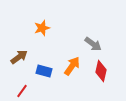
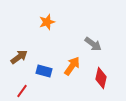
orange star: moved 5 px right, 6 px up
red diamond: moved 7 px down
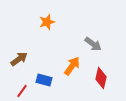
brown arrow: moved 2 px down
blue rectangle: moved 9 px down
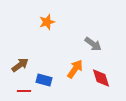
brown arrow: moved 1 px right, 6 px down
orange arrow: moved 3 px right, 3 px down
red diamond: rotated 30 degrees counterclockwise
red line: moved 2 px right; rotated 56 degrees clockwise
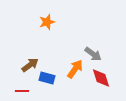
gray arrow: moved 10 px down
brown arrow: moved 10 px right
blue rectangle: moved 3 px right, 2 px up
red line: moved 2 px left
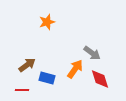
gray arrow: moved 1 px left, 1 px up
brown arrow: moved 3 px left
red diamond: moved 1 px left, 1 px down
red line: moved 1 px up
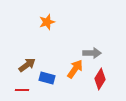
gray arrow: rotated 36 degrees counterclockwise
red diamond: rotated 50 degrees clockwise
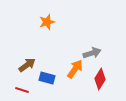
gray arrow: rotated 18 degrees counterclockwise
red line: rotated 16 degrees clockwise
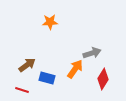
orange star: moved 3 px right; rotated 14 degrees clockwise
red diamond: moved 3 px right
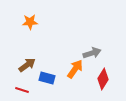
orange star: moved 20 px left
